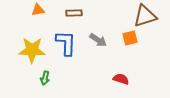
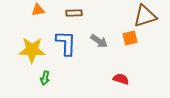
gray arrow: moved 1 px right, 1 px down
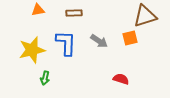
yellow star: rotated 16 degrees counterclockwise
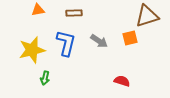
brown triangle: moved 2 px right
blue L-shape: rotated 12 degrees clockwise
red semicircle: moved 1 px right, 2 px down
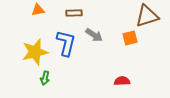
gray arrow: moved 5 px left, 6 px up
yellow star: moved 3 px right, 2 px down
red semicircle: rotated 21 degrees counterclockwise
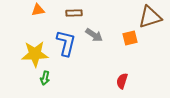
brown triangle: moved 3 px right, 1 px down
yellow star: moved 2 px down; rotated 12 degrees clockwise
red semicircle: rotated 70 degrees counterclockwise
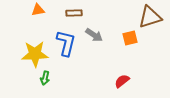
red semicircle: rotated 35 degrees clockwise
